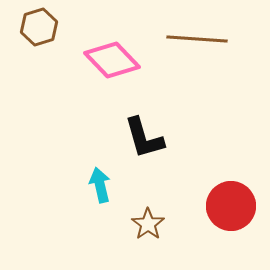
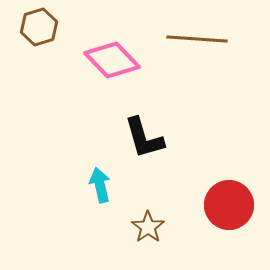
red circle: moved 2 px left, 1 px up
brown star: moved 3 px down
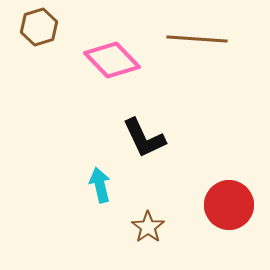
black L-shape: rotated 9 degrees counterclockwise
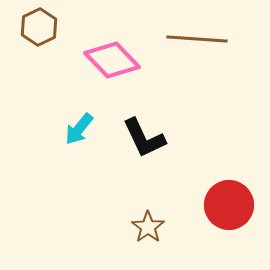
brown hexagon: rotated 9 degrees counterclockwise
cyan arrow: moved 21 px left, 56 px up; rotated 128 degrees counterclockwise
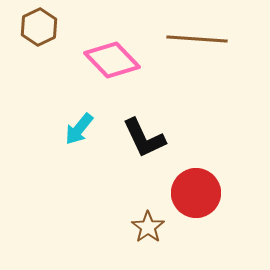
red circle: moved 33 px left, 12 px up
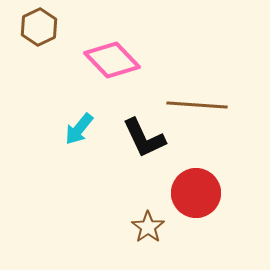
brown line: moved 66 px down
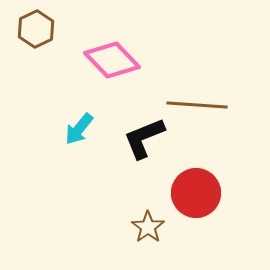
brown hexagon: moved 3 px left, 2 px down
black L-shape: rotated 93 degrees clockwise
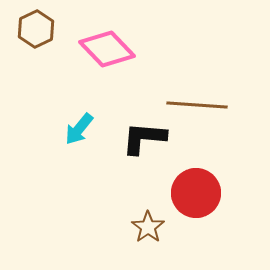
pink diamond: moved 5 px left, 11 px up
black L-shape: rotated 27 degrees clockwise
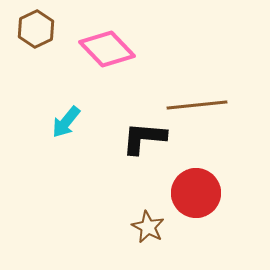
brown line: rotated 10 degrees counterclockwise
cyan arrow: moved 13 px left, 7 px up
brown star: rotated 8 degrees counterclockwise
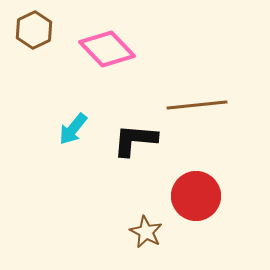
brown hexagon: moved 2 px left, 1 px down
cyan arrow: moved 7 px right, 7 px down
black L-shape: moved 9 px left, 2 px down
red circle: moved 3 px down
brown star: moved 2 px left, 5 px down
